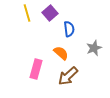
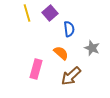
gray star: moved 2 px left; rotated 28 degrees counterclockwise
brown arrow: moved 3 px right
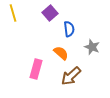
yellow line: moved 14 px left
gray star: moved 1 px up
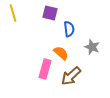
purple square: rotated 35 degrees counterclockwise
pink rectangle: moved 9 px right
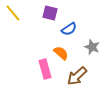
yellow line: rotated 24 degrees counterclockwise
blue semicircle: rotated 63 degrees clockwise
pink rectangle: rotated 30 degrees counterclockwise
brown arrow: moved 6 px right
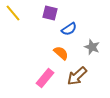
pink rectangle: moved 9 px down; rotated 54 degrees clockwise
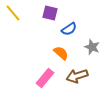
brown arrow: rotated 25 degrees clockwise
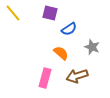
pink rectangle: rotated 24 degrees counterclockwise
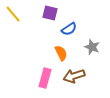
yellow line: moved 1 px down
orange semicircle: rotated 21 degrees clockwise
brown arrow: moved 3 px left
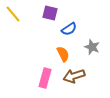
orange semicircle: moved 2 px right, 1 px down
